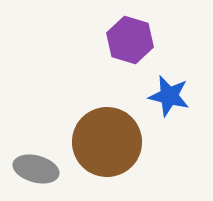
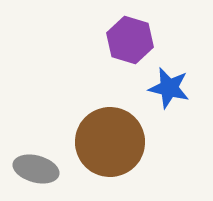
blue star: moved 8 px up
brown circle: moved 3 px right
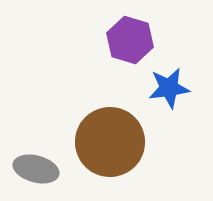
blue star: rotated 21 degrees counterclockwise
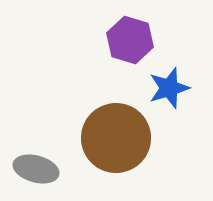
blue star: rotated 9 degrees counterclockwise
brown circle: moved 6 px right, 4 px up
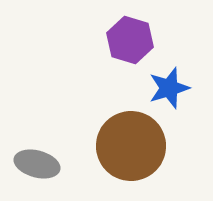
brown circle: moved 15 px right, 8 px down
gray ellipse: moved 1 px right, 5 px up
